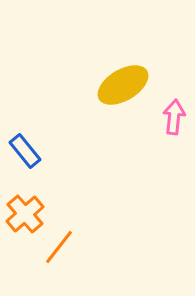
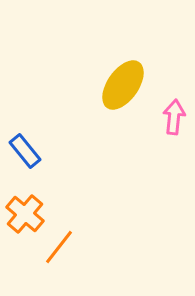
yellow ellipse: rotated 24 degrees counterclockwise
orange cross: rotated 9 degrees counterclockwise
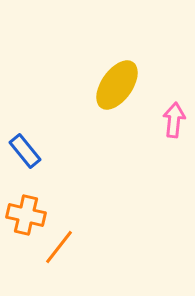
yellow ellipse: moved 6 px left
pink arrow: moved 3 px down
orange cross: moved 1 px right, 1 px down; rotated 27 degrees counterclockwise
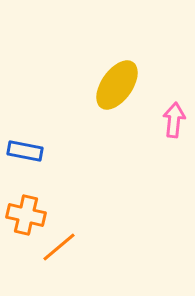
blue rectangle: rotated 40 degrees counterclockwise
orange line: rotated 12 degrees clockwise
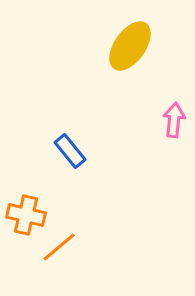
yellow ellipse: moved 13 px right, 39 px up
blue rectangle: moved 45 px right; rotated 40 degrees clockwise
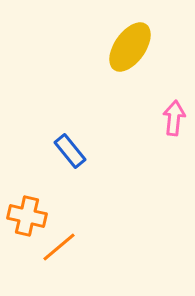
yellow ellipse: moved 1 px down
pink arrow: moved 2 px up
orange cross: moved 1 px right, 1 px down
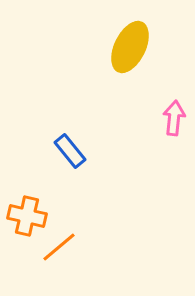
yellow ellipse: rotated 9 degrees counterclockwise
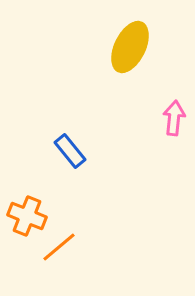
orange cross: rotated 9 degrees clockwise
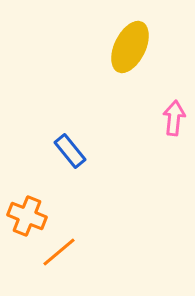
orange line: moved 5 px down
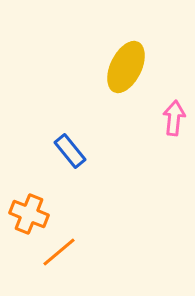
yellow ellipse: moved 4 px left, 20 px down
orange cross: moved 2 px right, 2 px up
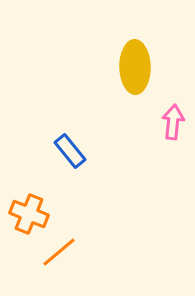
yellow ellipse: moved 9 px right; rotated 27 degrees counterclockwise
pink arrow: moved 1 px left, 4 px down
